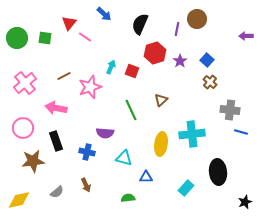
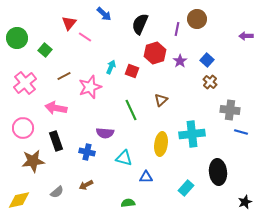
green square: moved 12 px down; rotated 32 degrees clockwise
brown arrow: rotated 88 degrees clockwise
green semicircle: moved 5 px down
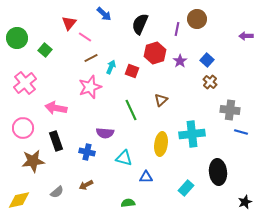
brown line: moved 27 px right, 18 px up
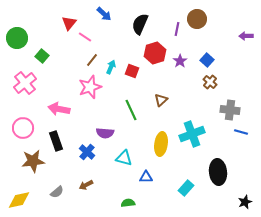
green square: moved 3 px left, 6 px down
brown line: moved 1 px right, 2 px down; rotated 24 degrees counterclockwise
pink arrow: moved 3 px right, 1 px down
cyan cross: rotated 15 degrees counterclockwise
blue cross: rotated 28 degrees clockwise
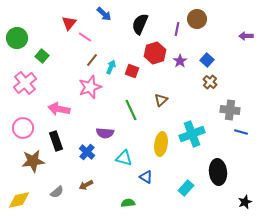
blue triangle: rotated 32 degrees clockwise
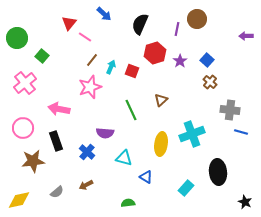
black star: rotated 24 degrees counterclockwise
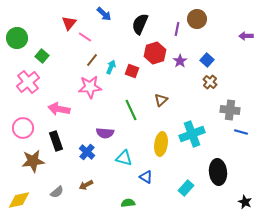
pink cross: moved 3 px right, 1 px up
pink star: rotated 15 degrees clockwise
